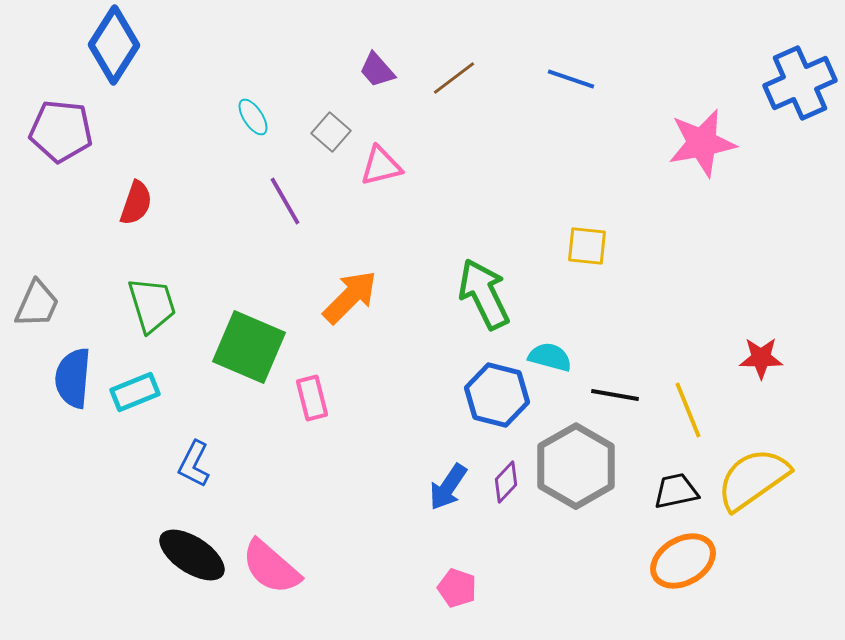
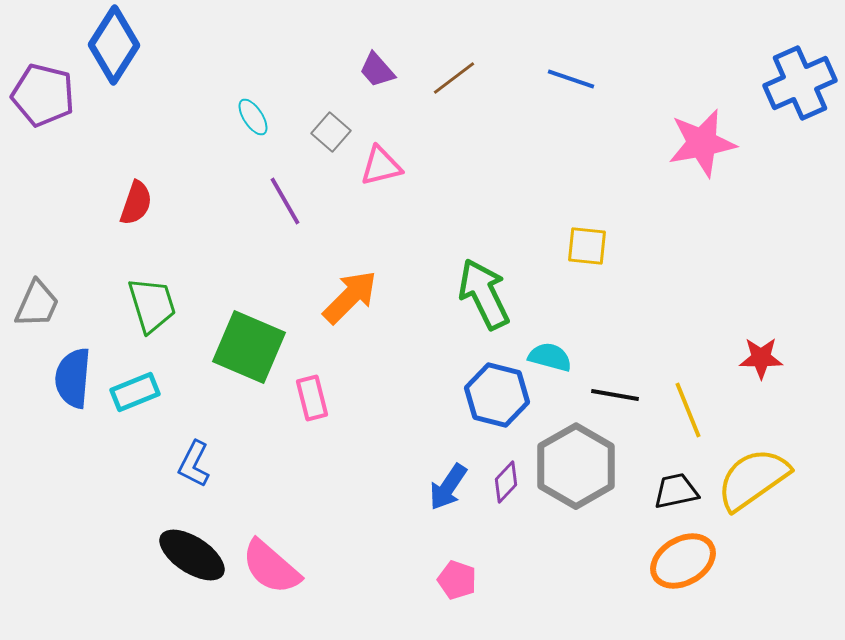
purple pentagon: moved 18 px left, 36 px up; rotated 8 degrees clockwise
pink pentagon: moved 8 px up
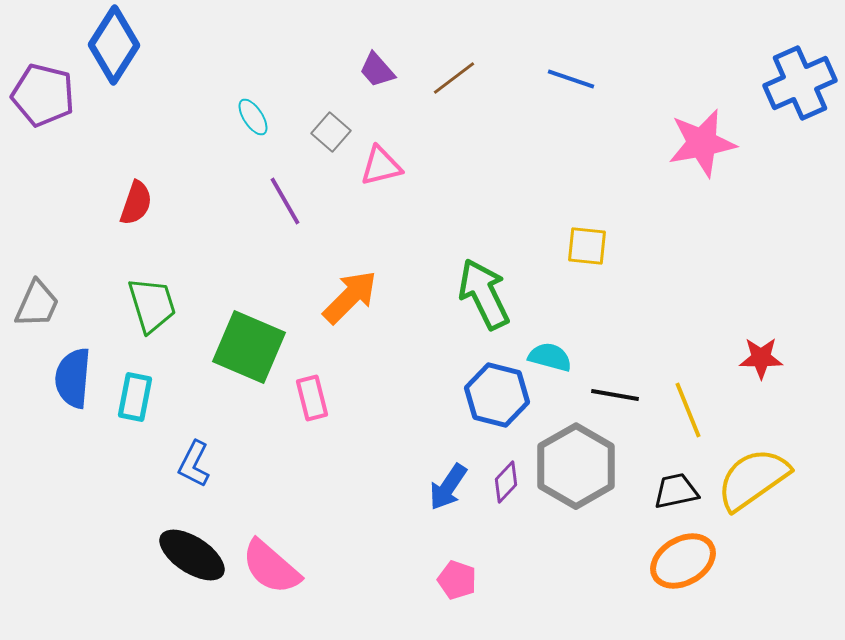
cyan rectangle: moved 5 px down; rotated 57 degrees counterclockwise
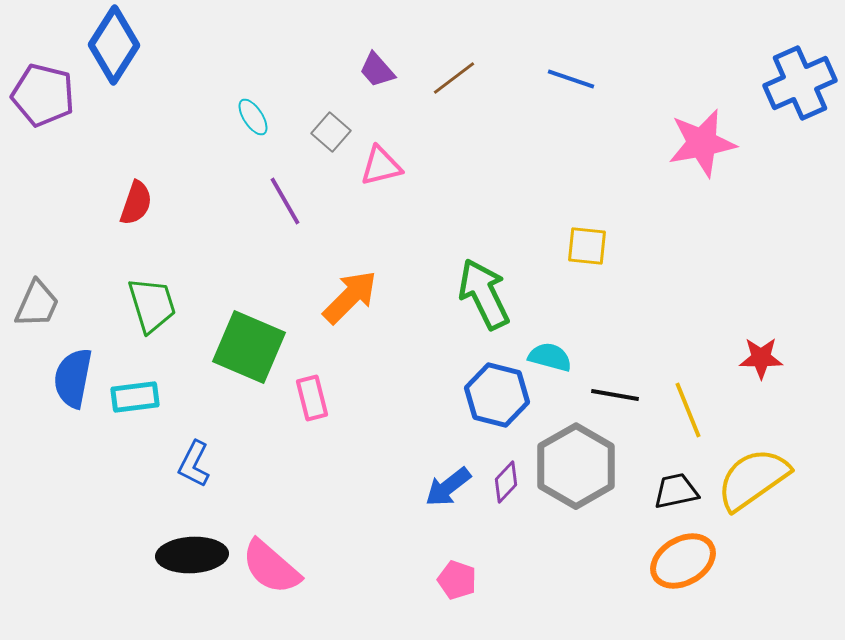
blue semicircle: rotated 6 degrees clockwise
cyan rectangle: rotated 72 degrees clockwise
blue arrow: rotated 18 degrees clockwise
black ellipse: rotated 36 degrees counterclockwise
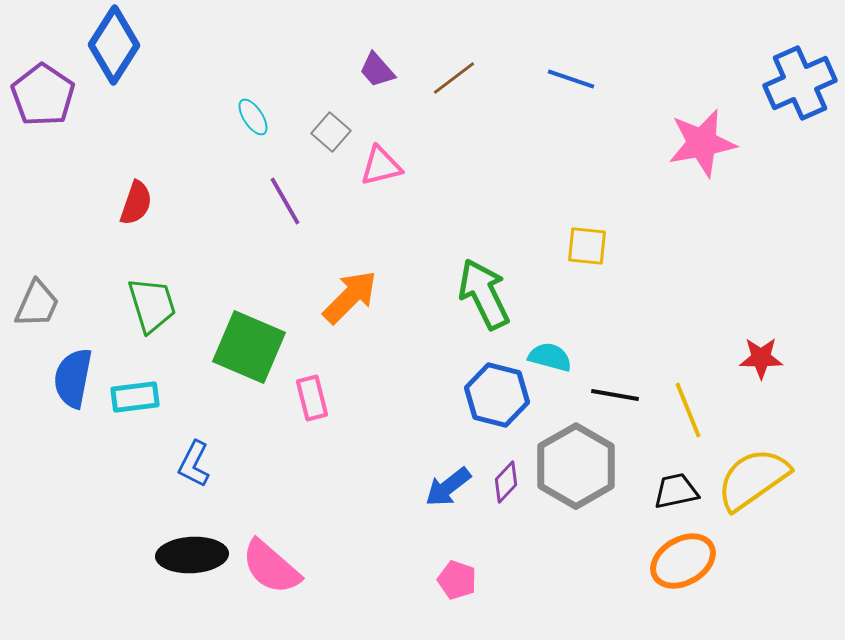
purple pentagon: rotated 20 degrees clockwise
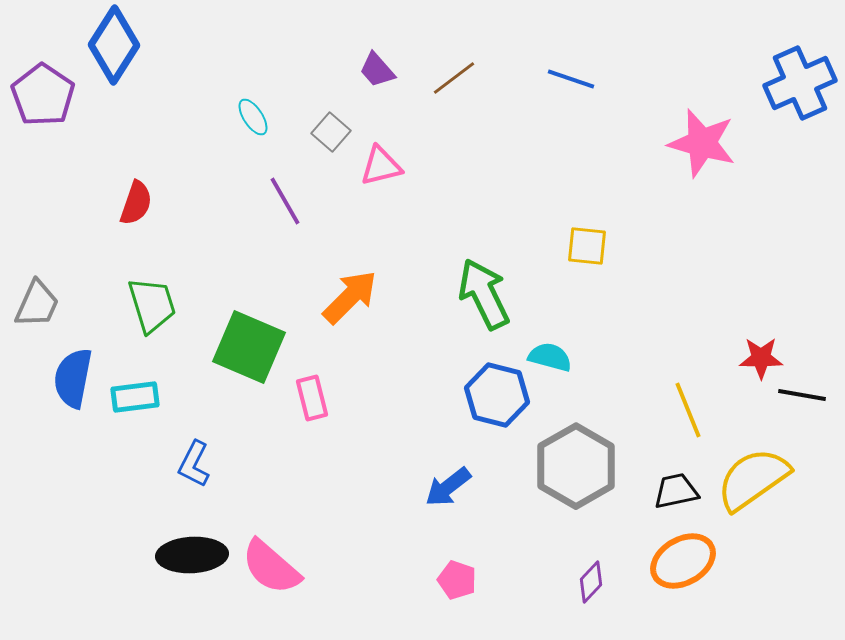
pink star: rotated 26 degrees clockwise
black line: moved 187 px right
purple diamond: moved 85 px right, 100 px down
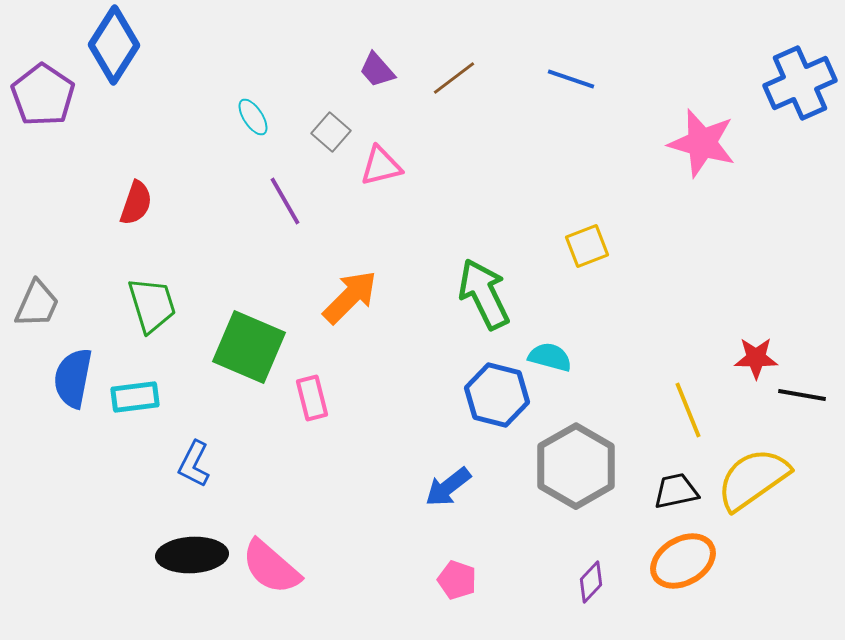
yellow square: rotated 27 degrees counterclockwise
red star: moved 5 px left
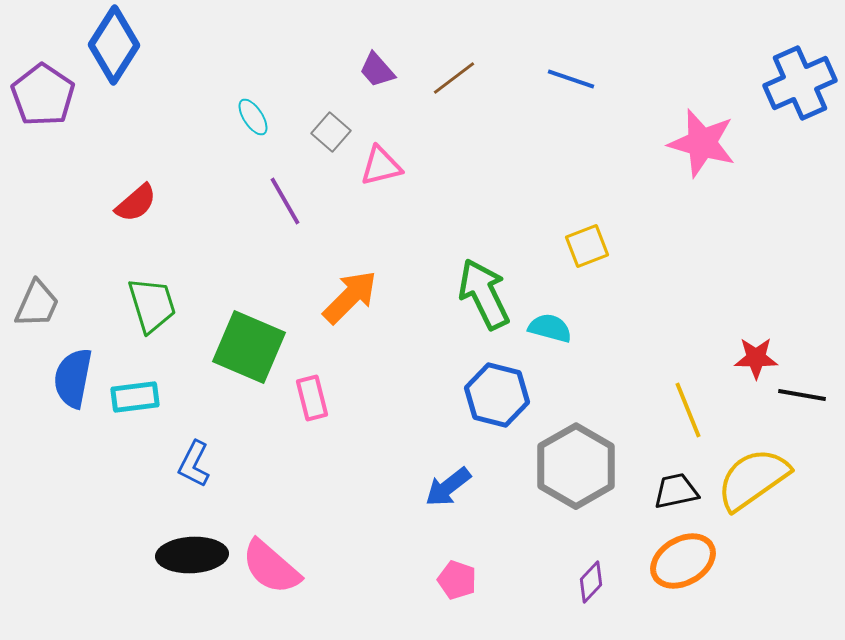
red semicircle: rotated 30 degrees clockwise
cyan semicircle: moved 29 px up
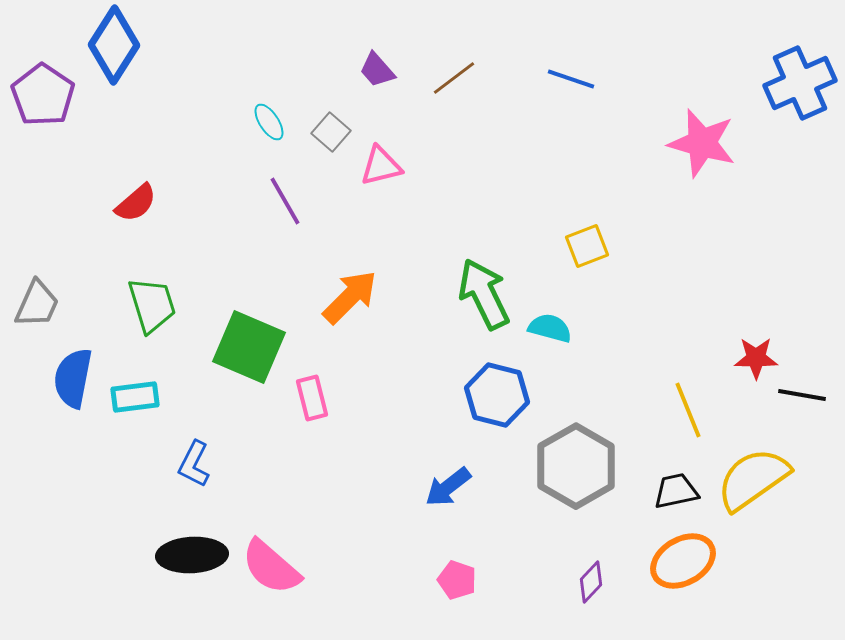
cyan ellipse: moved 16 px right, 5 px down
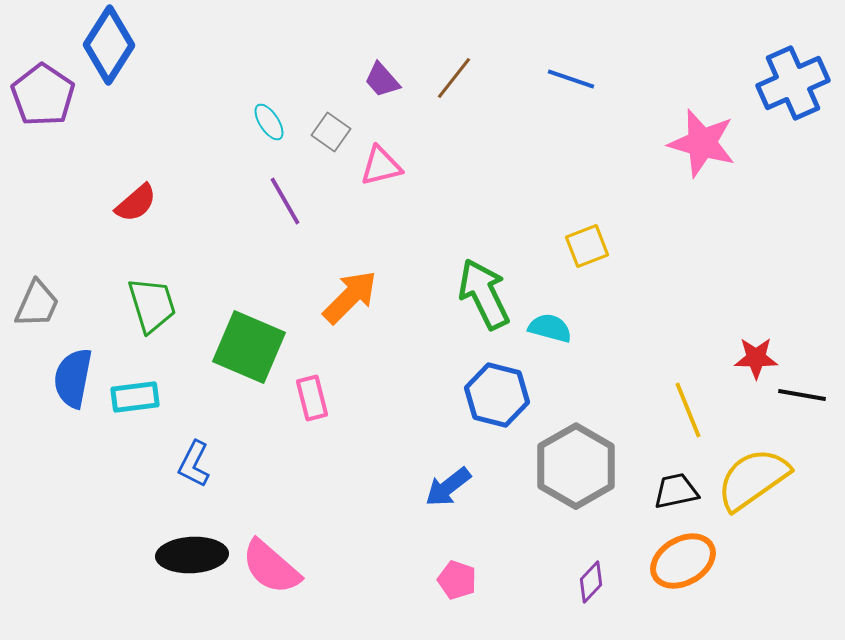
blue diamond: moved 5 px left
purple trapezoid: moved 5 px right, 10 px down
brown line: rotated 15 degrees counterclockwise
blue cross: moved 7 px left
gray square: rotated 6 degrees counterclockwise
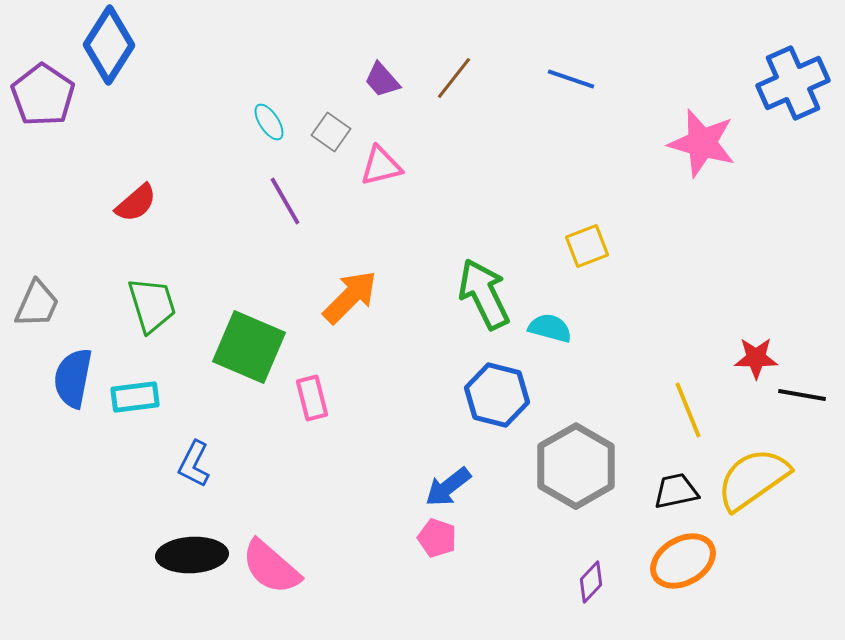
pink pentagon: moved 20 px left, 42 px up
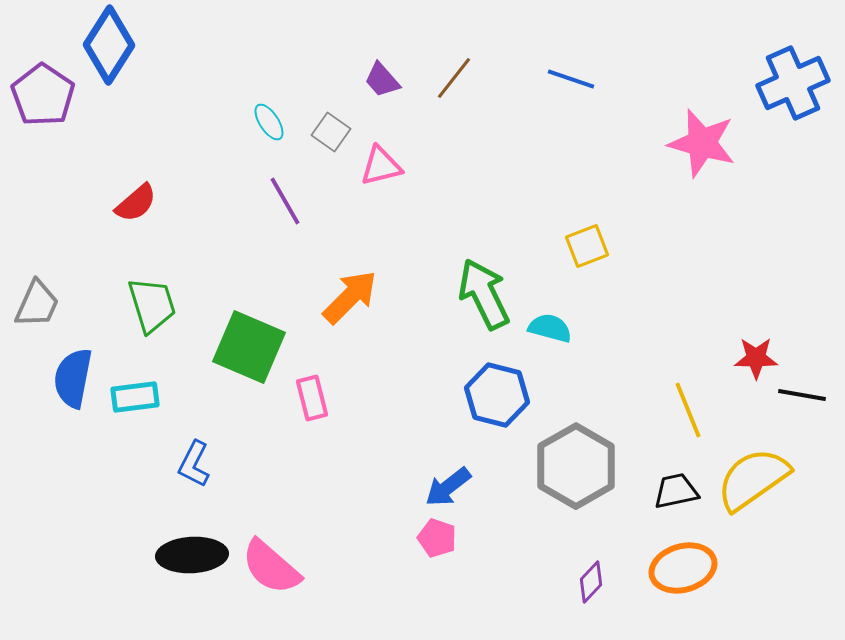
orange ellipse: moved 7 px down; rotated 14 degrees clockwise
